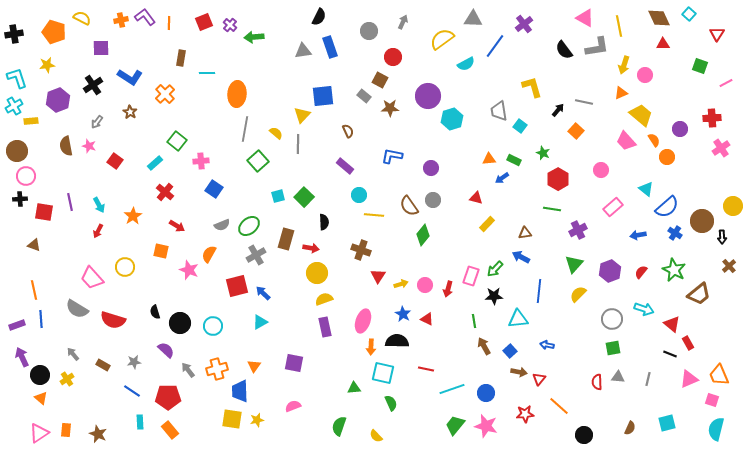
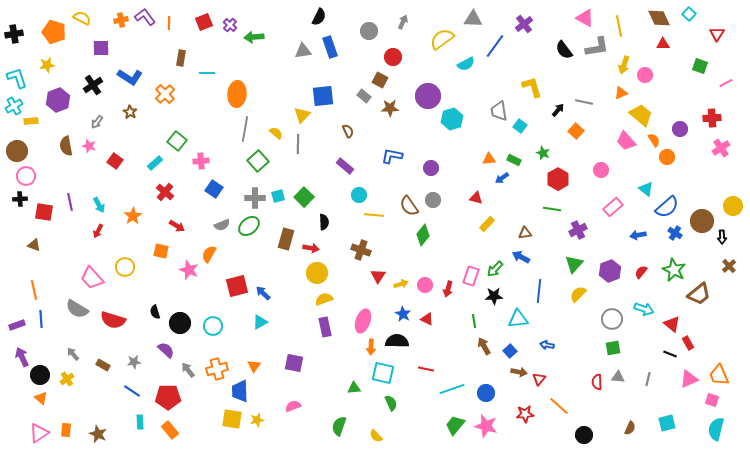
gray cross at (256, 255): moved 1 px left, 57 px up; rotated 30 degrees clockwise
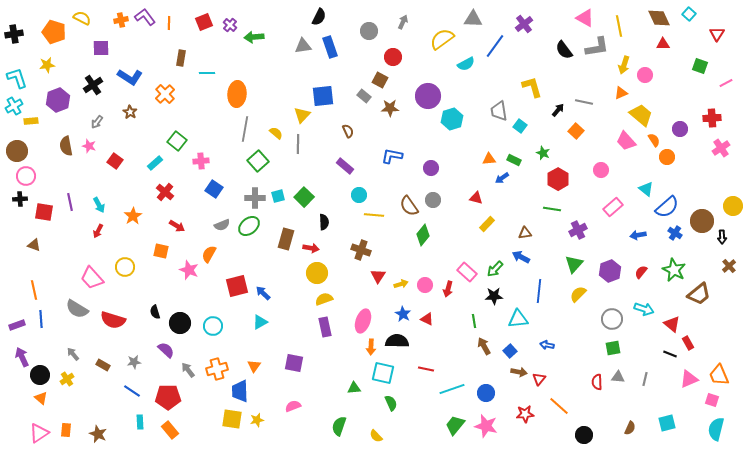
gray triangle at (303, 51): moved 5 px up
pink rectangle at (471, 276): moved 4 px left, 4 px up; rotated 66 degrees counterclockwise
gray line at (648, 379): moved 3 px left
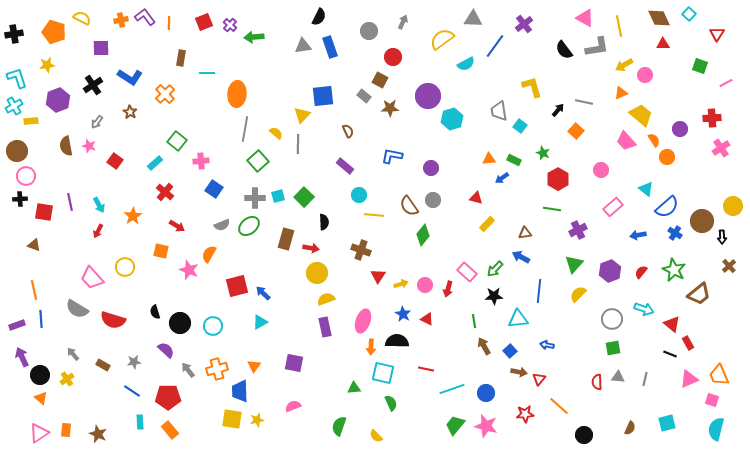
yellow arrow at (624, 65): rotated 42 degrees clockwise
yellow semicircle at (324, 299): moved 2 px right
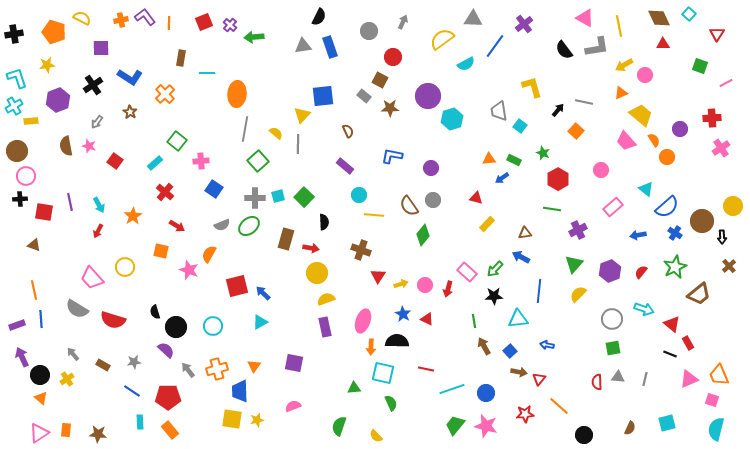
green star at (674, 270): moved 1 px right, 3 px up; rotated 20 degrees clockwise
black circle at (180, 323): moved 4 px left, 4 px down
brown star at (98, 434): rotated 18 degrees counterclockwise
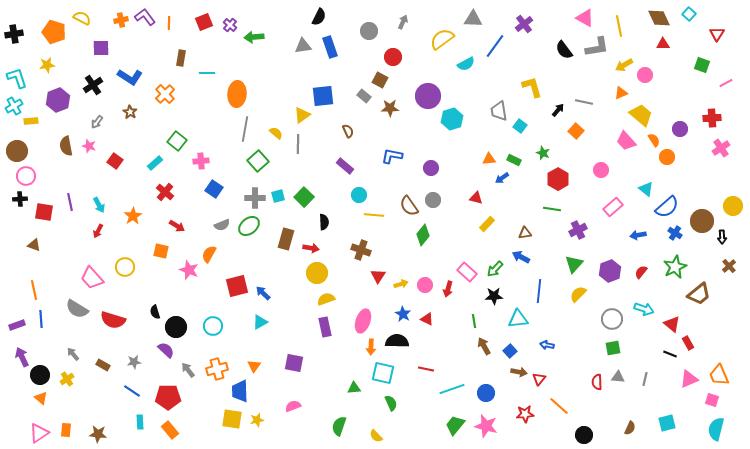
green square at (700, 66): moved 2 px right, 1 px up
yellow triangle at (302, 115): rotated 12 degrees clockwise
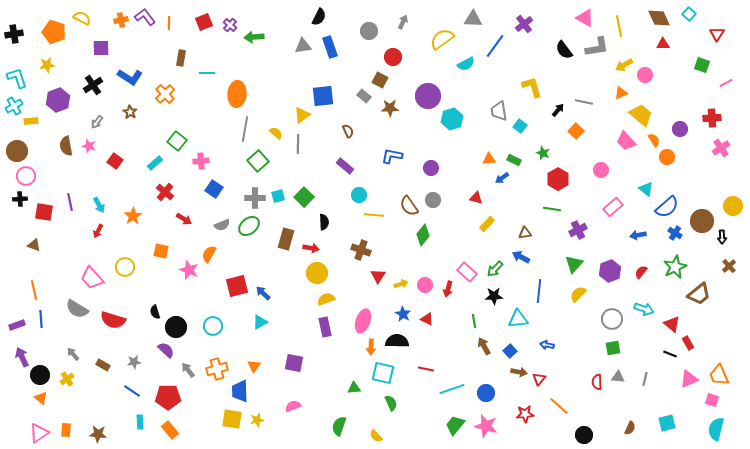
red arrow at (177, 226): moved 7 px right, 7 px up
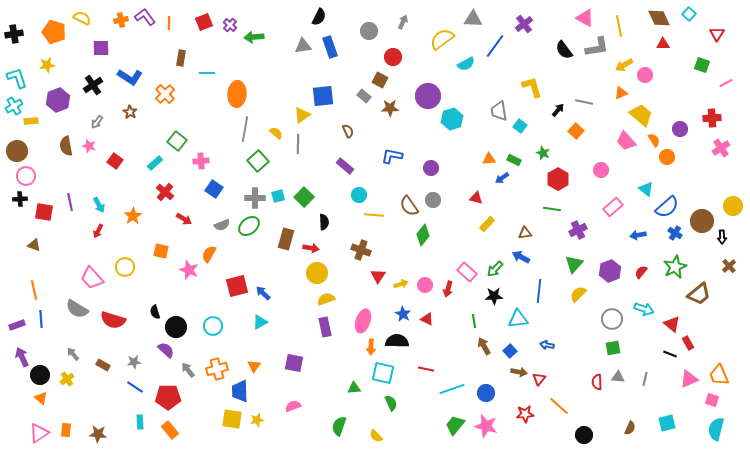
blue line at (132, 391): moved 3 px right, 4 px up
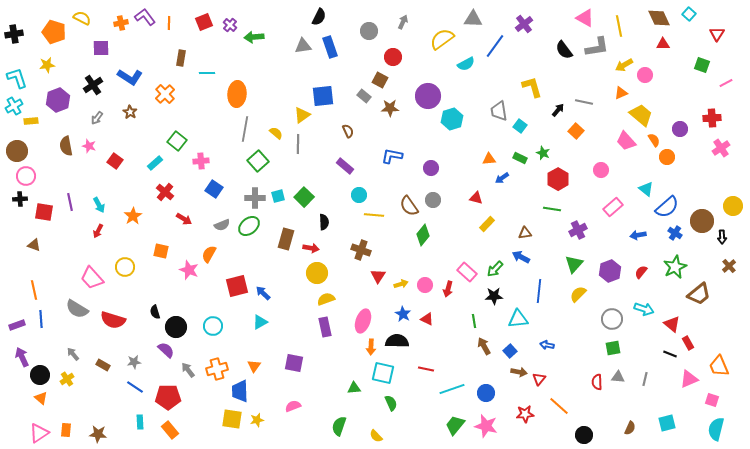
orange cross at (121, 20): moved 3 px down
gray arrow at (97, 122): moved 4 px up
green rectangle at (514, 160): moved 6 px right, 2 px up
orange trapezoid at (719, 375): moved 9 px up
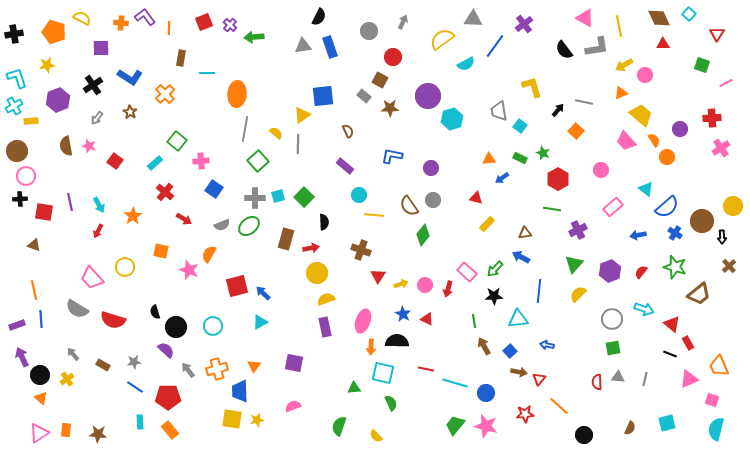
orange cross at (121, 23): rotated 16 degrees clockwise
orange line at (169, 23): moved 5 px down
red arrow at (311, 248): rotated 21 degrees counterclockwise
green star at (675, 267): rotated 30 degrees counterclockwise
cyan line at (452, 389): moved 3 px right, 6 px up; rotated 35 degrees clockwise
